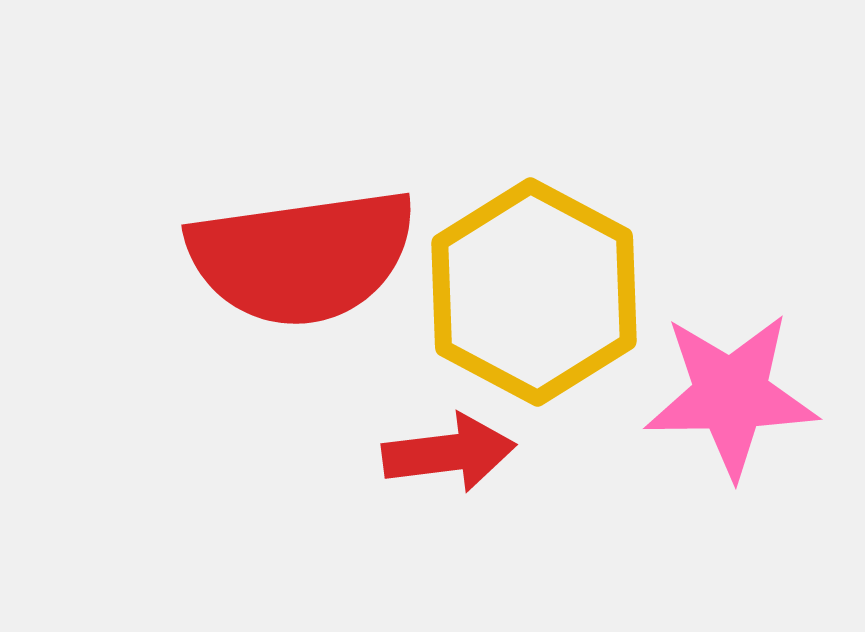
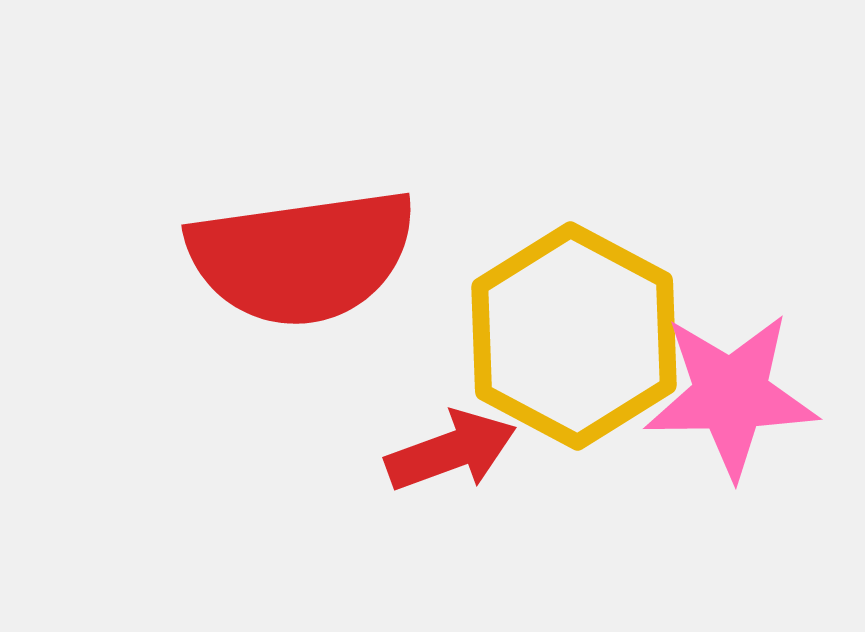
yellow hexagon: moved 40 px right, 44 px down
red arrow: moved 2 px right, 2 px up; rotated 13 degrees counterclockwise
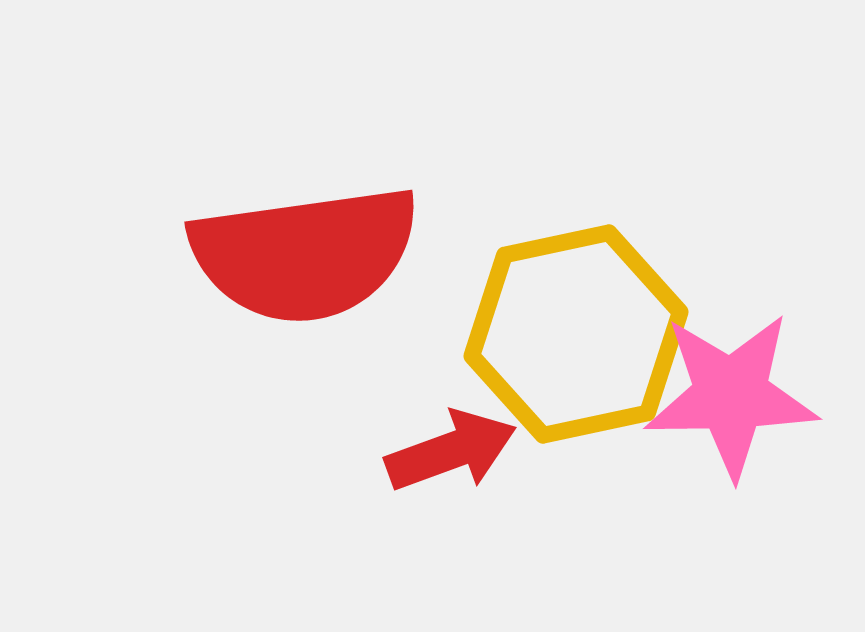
red semicircle: moved 3 px right, 3 px up
yellow hexagon: moved 2 px right, 2 px up; rotated 20 degrees clockwise
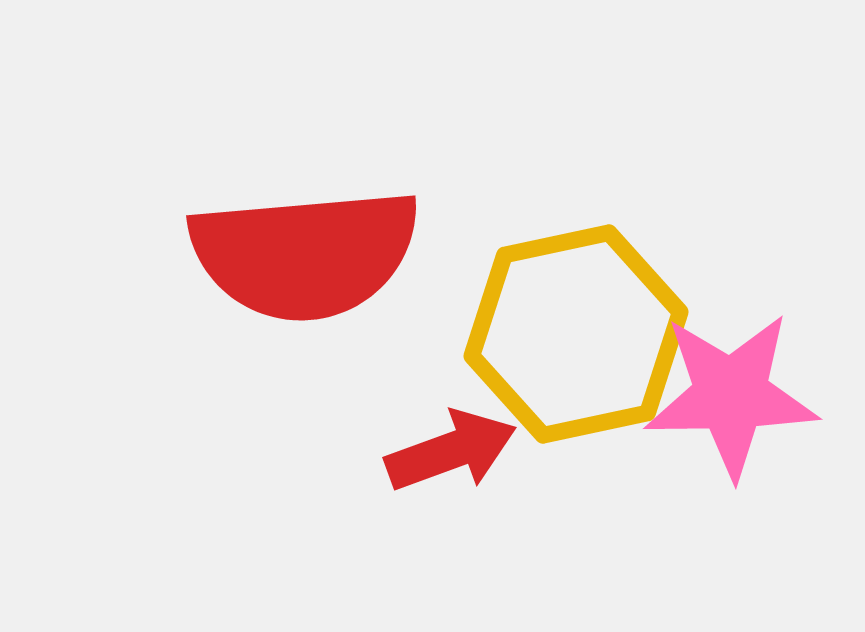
red semicircle: rotated 3 degrees clockwise
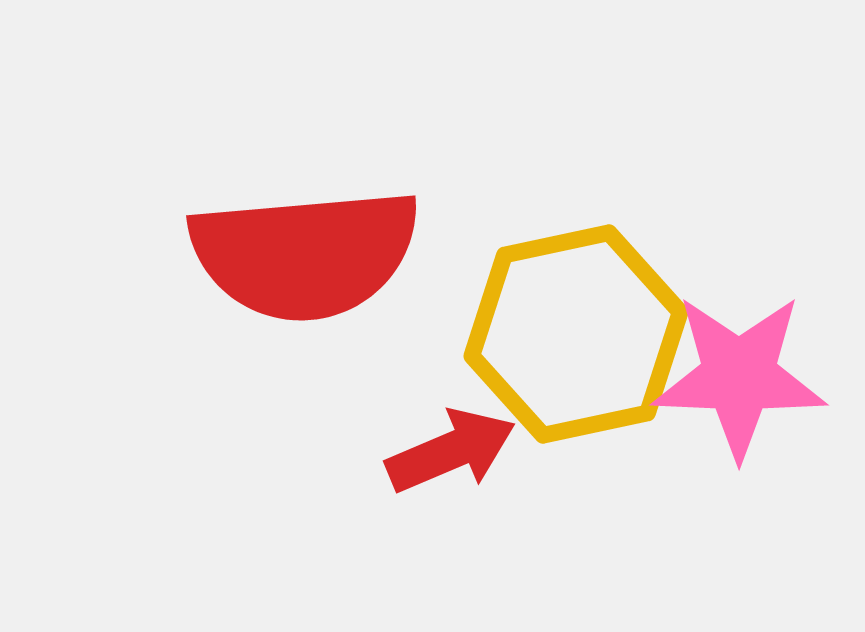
pink star: moved 8 px right, 19 px up; rotated 3 degrees clockwise
red arrow: rotated 3 degrees counterclockwise
